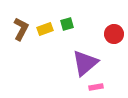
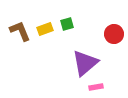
brown L-shape: moved 1 px left, 2 px down; rotated 50 degrees counterclockwise
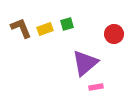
brown L-shape: moved 1 px right, 3 px up
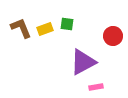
green square: rotated 24 degrees clockwise
red circle: moved 1 px left, 2 px down
purple triangle: moved 2 px left, 1 px up; rotated 12 degrees clockwise
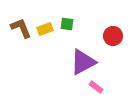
pink rectangle: rotated 48 degrees clockwise
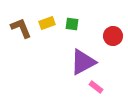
green square: moved 5 px right
yellow rectangle: moved 2 px right, 6 px up
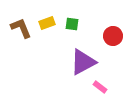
pink rectangle: moved 4 px right
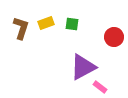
yellow rectangle: moved 1 px left
brown L-shape: rotated 40 degrees clockwise
red circle: moved 1 px right, 1 px down
purple triangle: moved 5 px down
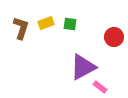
green square: moved 2 px left
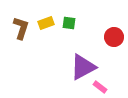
green square: moved 1 px left, 1 px up
